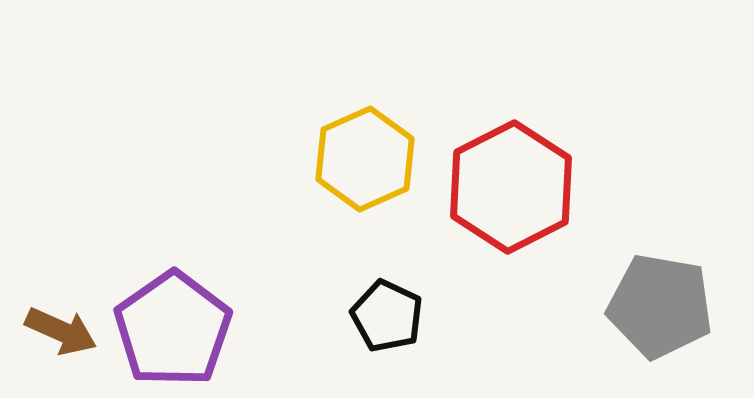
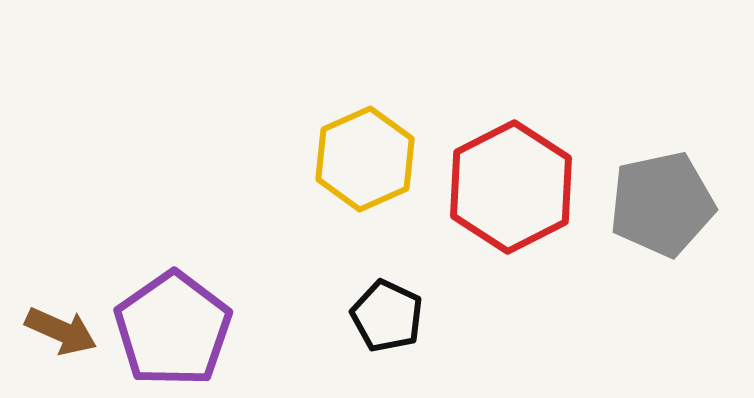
gray pentagon: moved 2 px right, 102 px up; rotated 22 degrees counterclockwise
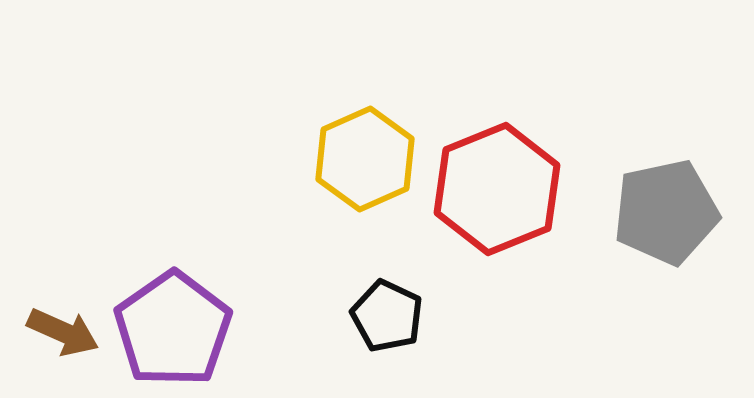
red hexagon: moved 14 px left, 2 px down; rotated 5 degrees clockwise
gray pentagon: moved 4 px right, 8 px down
brown arrow: moved 2 px right, 1 px down
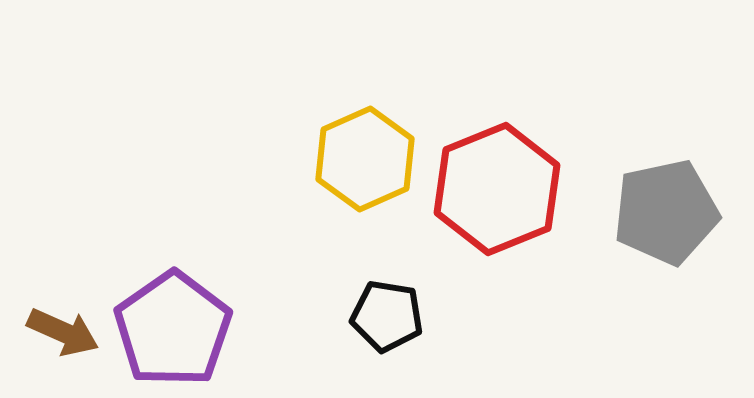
black pentagon: rotated 16 degrees counterclockwise
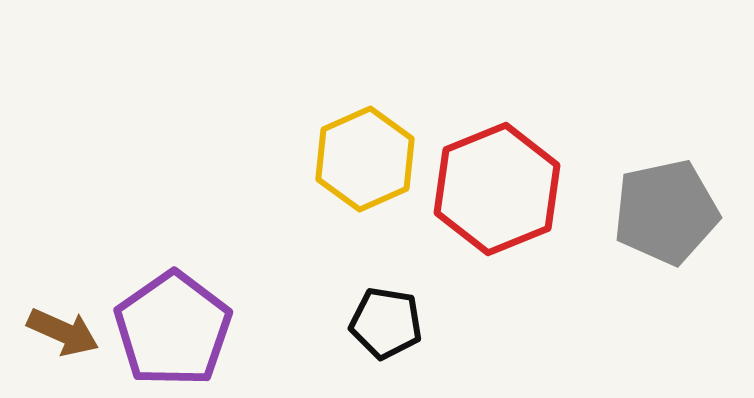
black pentagon: moved 1 px left, 7 px down
